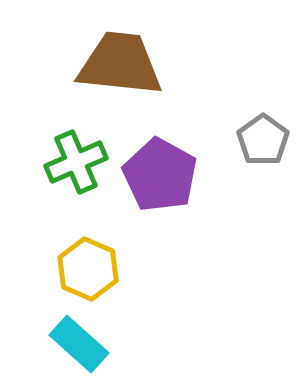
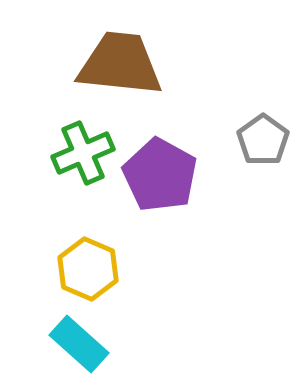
green cross: moved 7 px right, 9 px up
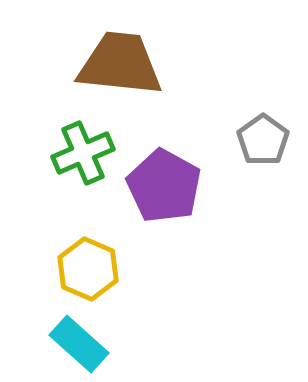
purple pentagon: moved 4 px right, 11 px down
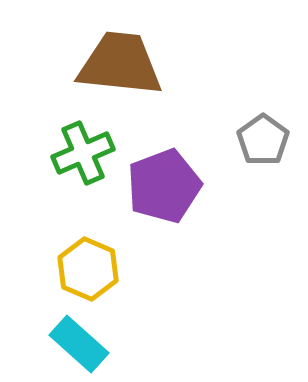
purple pentagon: rotated 22 degrees clockwise
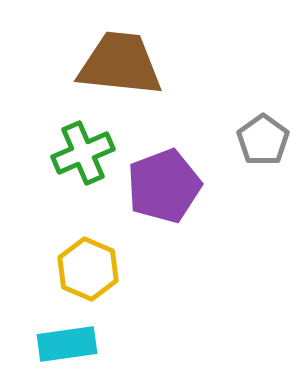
cyan rectangle: moved 12 px left; rotated 50 degrees counterclockwise
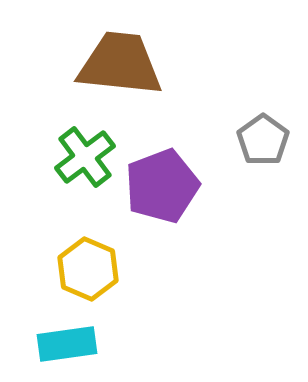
green cross: moved 2 px right, 4 px down; rotated 14 degrees counterclockwise
purple pentagon: moved 2 px left
